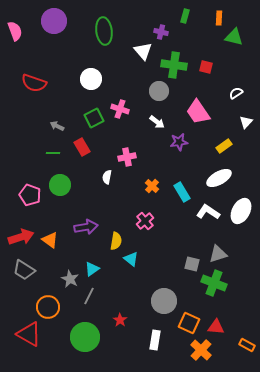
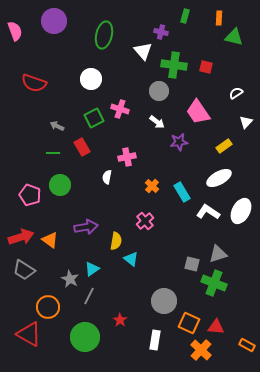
green ellipse at (104, 31): moved 4 px down; rotated 20 degrees clockwise
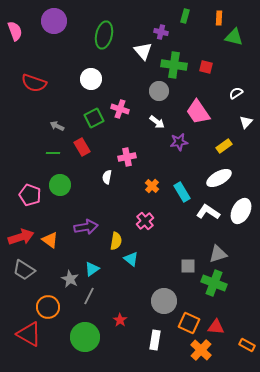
gray square at (192, 264): moved 4 px left, 2 px down; rotated 14 degrees counterclockwise
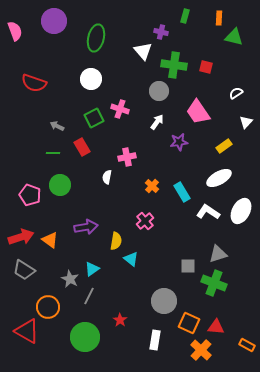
green ellipse at (104, 35): moved 8 px left, 3 px down
white arrow at (157, 122): rotated 91 degrees counterclockwise
red triangle at (29, 334): moved 2 px left, 3 px up
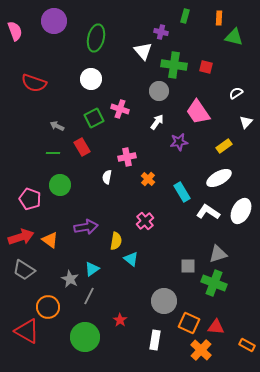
orange cross at (152, 186): moved 4 px left, 7 px up
pink pentagon at (30, 195): moved 4 px down
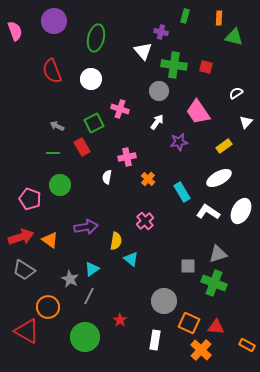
red semicircle at (34, 83): moved 18 px right, 12 px up; rotated 50 degrees clockwise
green square at (94, 118): moved 5 px down
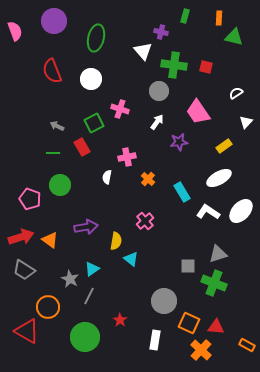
white ellipse at (241, 211): rotated 15 degrees clockwise
